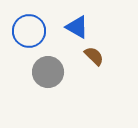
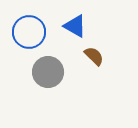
blue triangle: moved 2 px left, 1 px up
blue circle: moved 1 px down
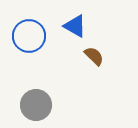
blue circle: moved 4 px down
gray circle: moved 12 px left, 33 px down
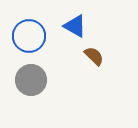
gray circle: moved 5 px left, 25 px up
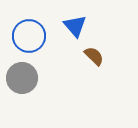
blue triangle: rotated 20 degrees clockwise
gray circle: moved 9 px left, 2 px up
